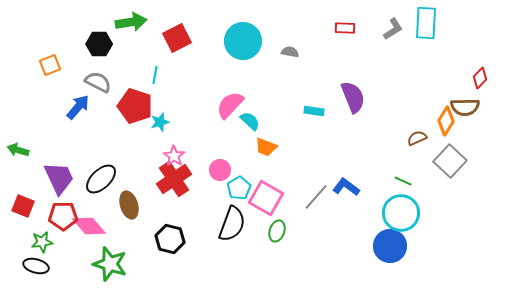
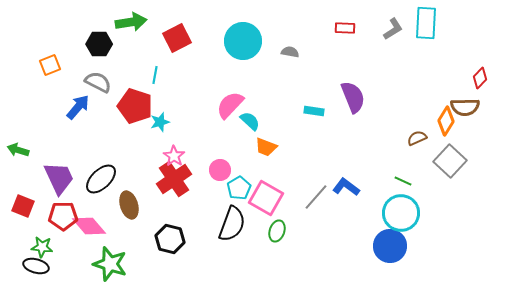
green star at (42, 242): moved 5 px down; rotated 15 degrees clockwise
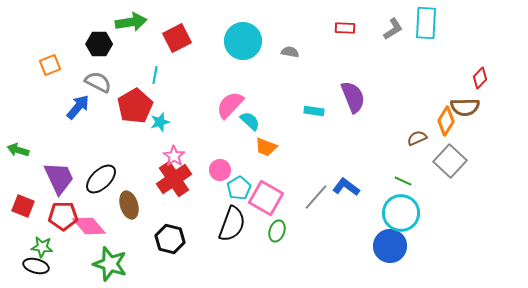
red pentagon at (135, 106): rotated 24 degrees clockwise
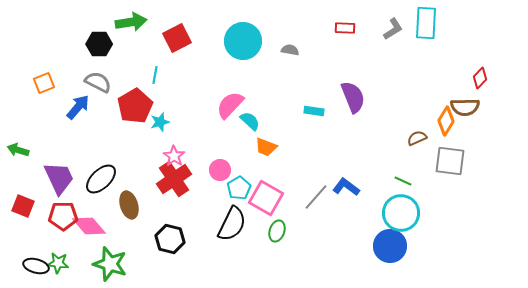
gray semicircle at (290, 52): moved 2 px up
orange square at (50, 65): moved 6 px left, 18 px down
gray square at (450, 161): rotated 36 degrees counterclockwise
black semicircle at (232, 224): rotated 6 degrees clockwise
green star at (42, 247): moved 16 px right, 16 px down
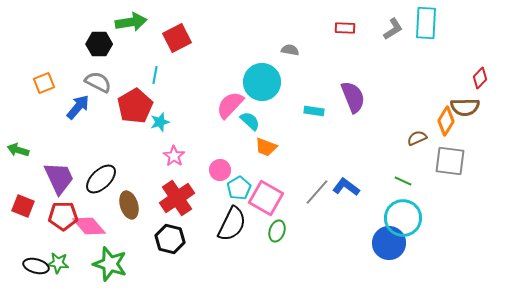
cyan circle at (243, 41): moved 19 px right, 41 px down
red cross at (174, 179): moved 3 px right, 19 px down
gray line at (316, 197): moved 1 px right, 5 px up
cyan circle at (401, 213): moved 2 px right, 5 px down
blue circle at (390, 246): moved 1 px left, 3 px up
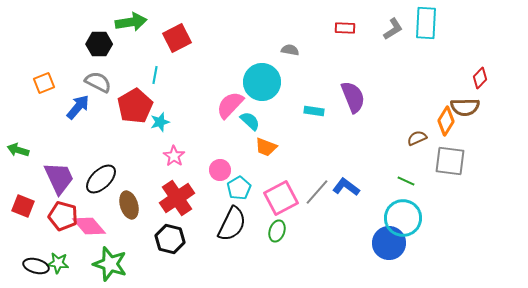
green line at (403, 181): moved 3 px right
pink square at (266, 198): moved 15 px right; rotated 32 degrees clockwise
red pentagon at (63, 216): rotated 16 degrees clockwise
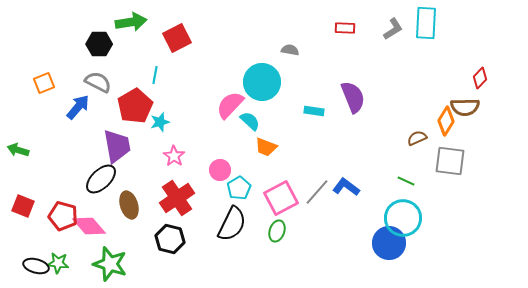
purple trapezoid at (59, 178): moved 58 px right, 32 px up; rotated 15 degrees clockwise
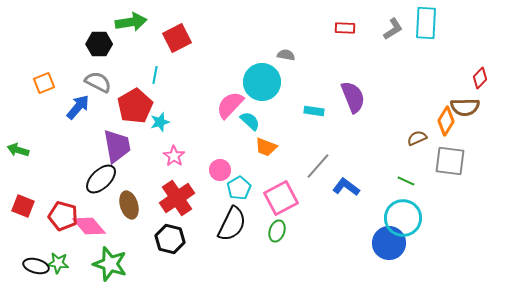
gray semicircle at (290, 50): moved 4 px left, 5 px down
gray line at (317, 192): moved 1 px right, 26 px up
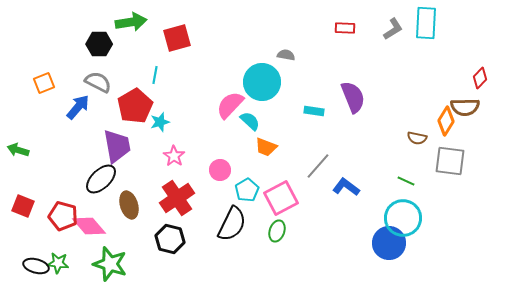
red square at (177, 38): rotated 12 degrees clockwise
brown semicircle at (417, 138): rotated 144 degrees counterclockwise
cyan pentagon at (239, 188): moved 8 px right, 2 px down
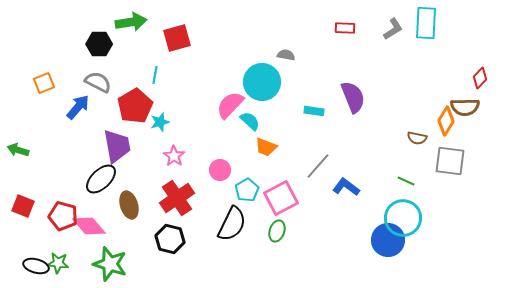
blue circle at (389, 243): moved 1 px left, 3 px up
